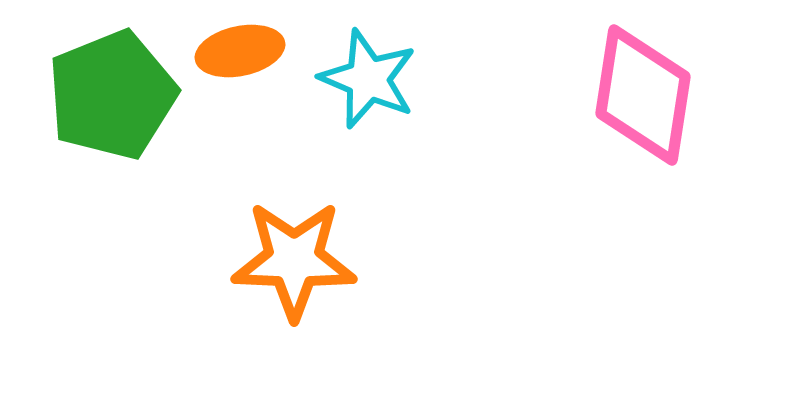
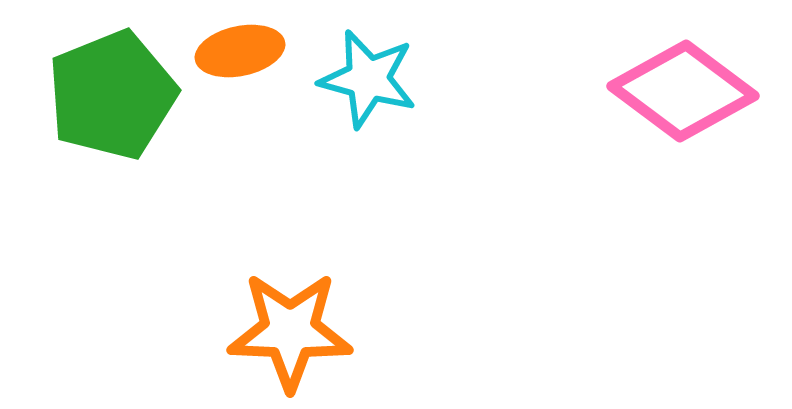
cyan star: rotated 8 degrees counterclockwise
pink diamond: moved 40 px right, 4 px up; rotated 62 degrees counterclockwise
orange star: moved 4 px left, 71 px down
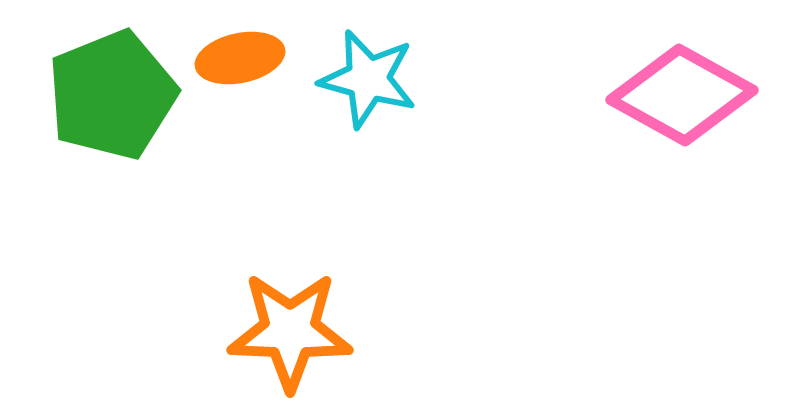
orange ellipse: moved 7 px down
pink diamond: moved 1 px left, 4 px down; rotated 8 degrees counterclockwise
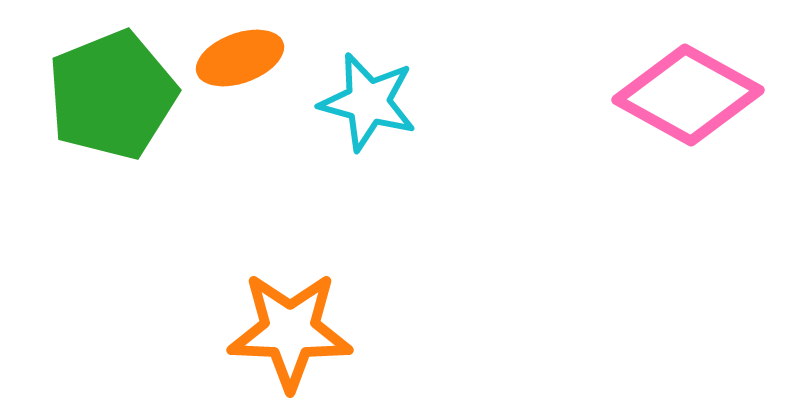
orange ellipse: rotated 8 degrees counterclockwise
cyan star: moved 23 px down
pink diamond: moved 6 px right
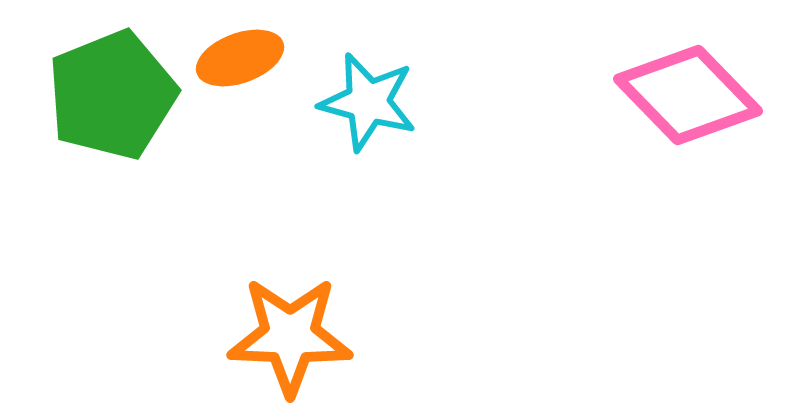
pink diamond: rotated 17 degrees clockwise
orange star: moved 5 px down
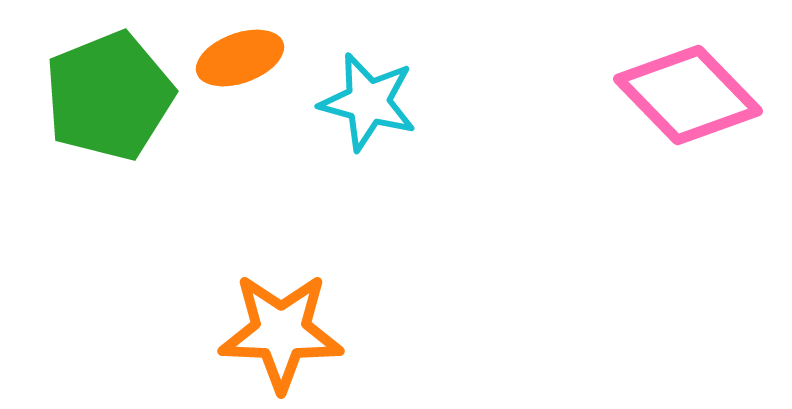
green pentagon: moved 3 px left, 1 px down
orange star: moved 9 px left, 4 px up
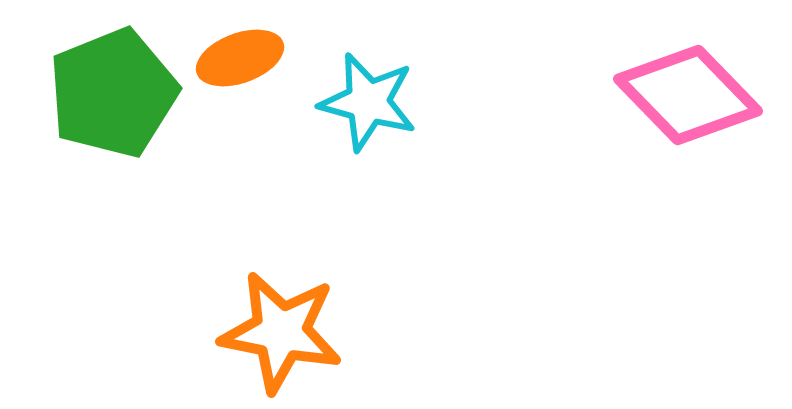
green pentagon: moved 4 px right, 3 px up
orange star: rotated 9 degrees clockwise
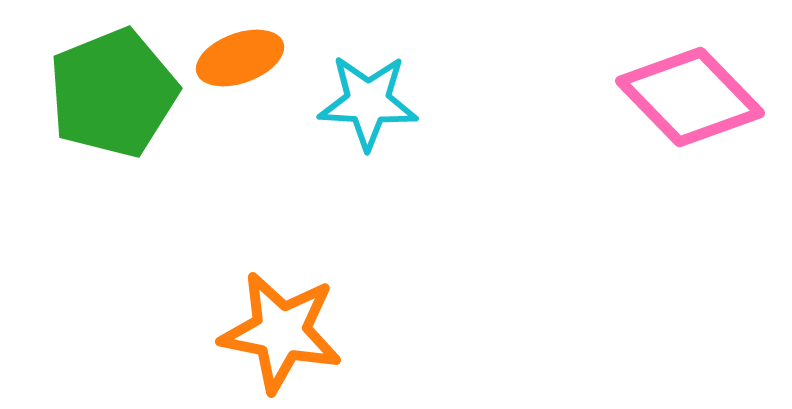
pink diamond: moved 2 px right, 2 px down
cyan star: rotated 12 degrees counterclockwise
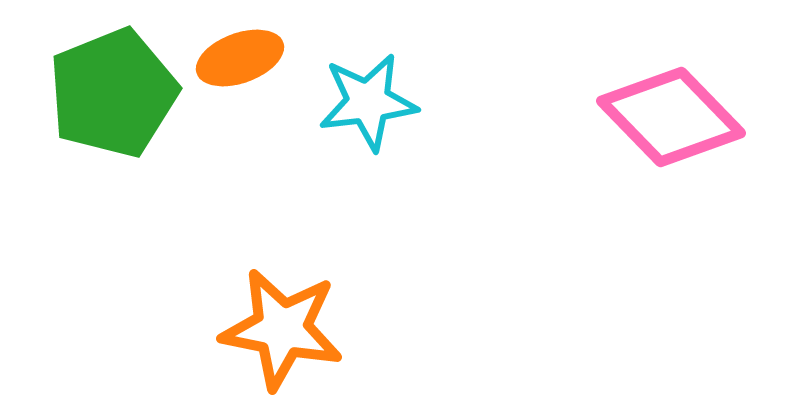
pink diamond: moved 19 px left, 20 px down
cyan star: rotated 10 degrees counterclockwise
orange star: moved 1 px right, 3 px up
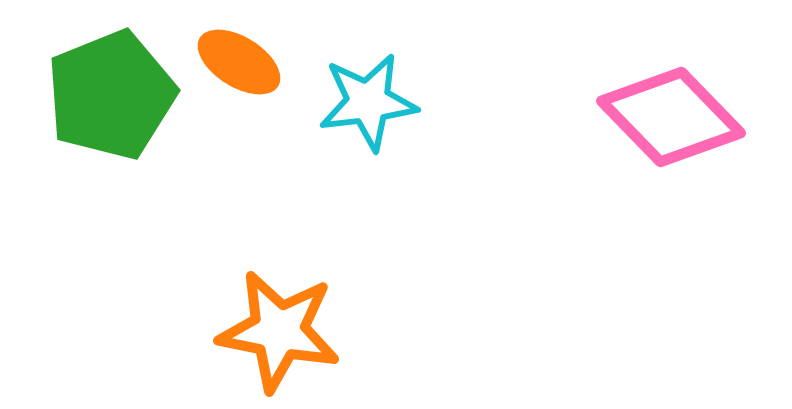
orange ellipse: moved 1 px left, 4 px down; rotated 52 degrees clockwise
green pentagon: moved 2 px left, 2 px down
orange star: moved 3 px left, 2 px down
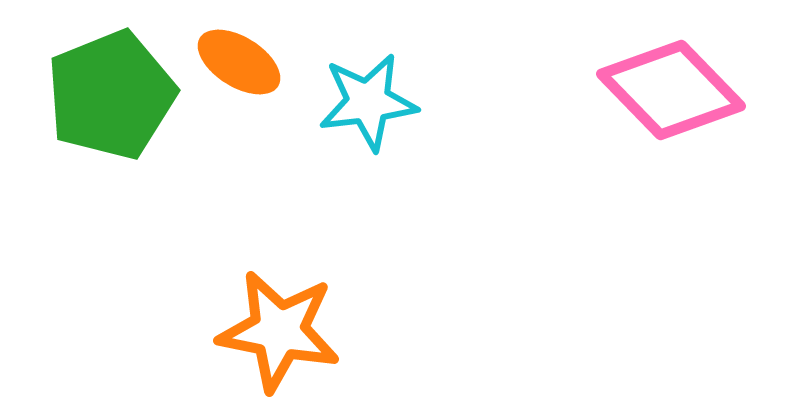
pink diamond: moved 27 px up
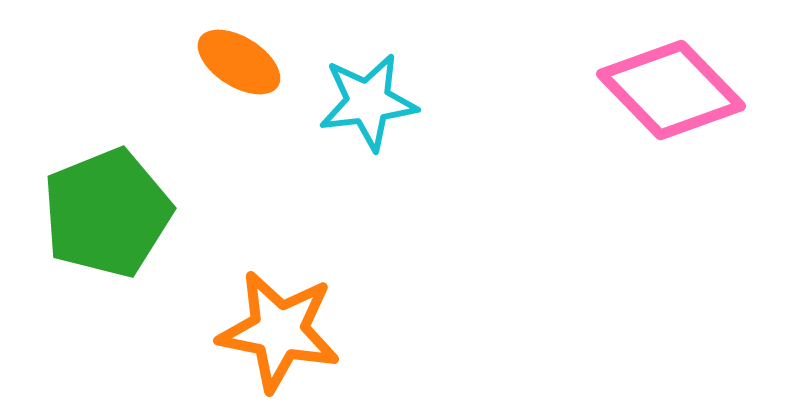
green pentagon: moved 4 px left, 118 px down
